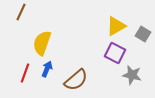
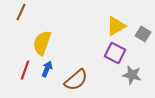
red line: moved 3 px up
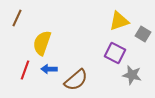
brown line: moved 4 px left, 6 px down
yellow triangle: moved 3 px right, 5 px up; rotated 10 degrees clockwise
blue arrow: moved 2 px right; rotated 112 degrees counterclockwise
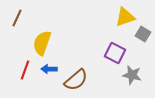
yellow triangle: moved 6 px right, 4 px up
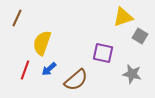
yellow triangle: moved 2 px left
gray square: moved 3 px left, 2 px down
purple square: moved 12 px left; rotated 15 degrees counterclockwise
blue arrow: rotated 42 degrees counterclockwise
gray star: moved 1 px up
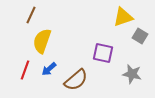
brown line: moved 14 px right, 3 px up
yellow semicircle: moved 2 px up
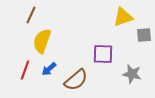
gray square: moved 4 px right, 1 px up; rotated 35 degrees counterclockwise
purple square: moved 1 px down; rotated 10 degrees counterclockwise
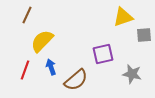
brown line: moved 4 px left
yellow semicircle: rotated 25 degrees clockwise
purple square: rotated 15 degrees counterclockwise
blue arrow: moved 2 px right, 2 px up; rotated 112 degrees clockwise
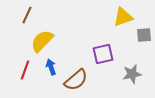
gray star: rotated 24 degrees counterclockwise
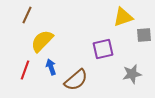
purple square: moved 5 px up
